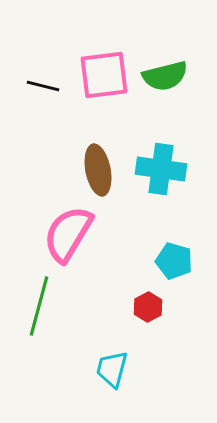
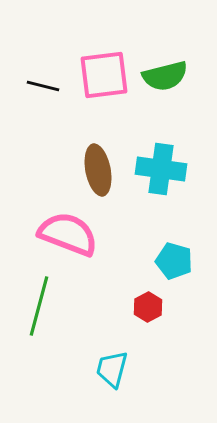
pink semicircle: rotated 80 degrees clockwise
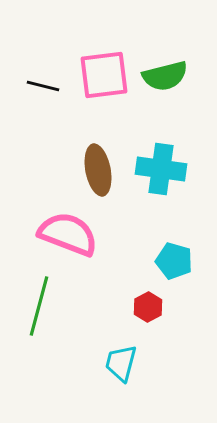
cyan trapezoid: moved 9 px right, 6 px up
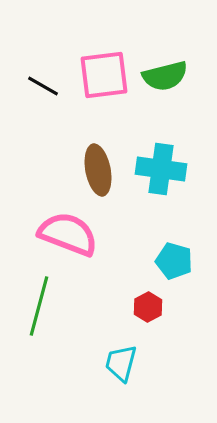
black line: rotated 16 degrees clockwise
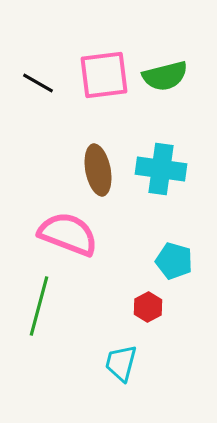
black line: moved 5 px left, 3 px up
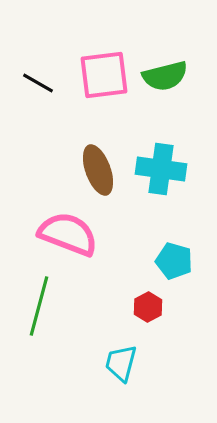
brown ellipse: rotated 9 degrees counterclockwise
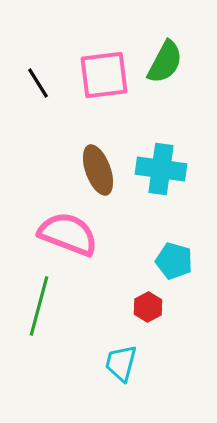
green semicircle: moved 14 px up; rotated 48 degrees counterclockwise
black line: rotated 28 degrees clockwise
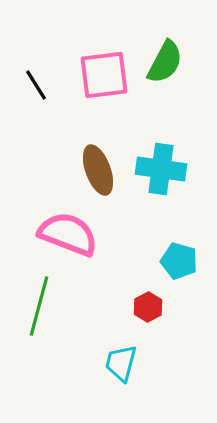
black line: moved 2 px left, 2 px down
cyan pentagon: moved 5 px right
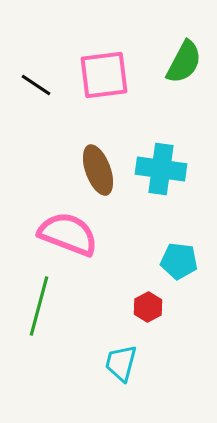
green semicircle: moved 19 px right
black line: rotated 24 degrees counterclockwise
cyan pentagon: rotated 9 degrees counterclockwise
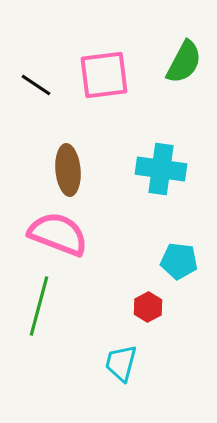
brown ellipse: moved 30 px left; rotated 15 degrees clockwise
pink semicircle: moved 10 px left
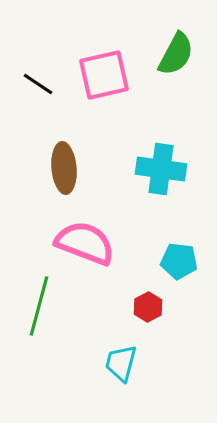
green semicircle: moved 8 px left, 8 px up
pink square: rotated 6 degrees counterclockwise
black line: moved 2 px right, 1 px up
brown ellipse: moved 4 px left, 2 px up
pink semicircle: moved 27 px right, 9 px down
